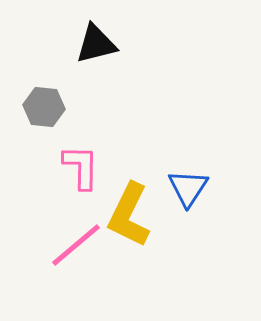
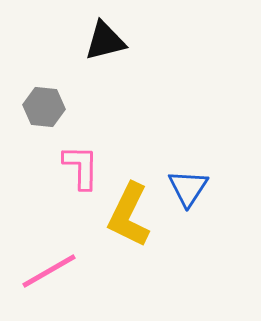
black triangle: moved 9 px right, 3 px up
pink line: moved 27 px left, 26 px down; rotated 10 degrees clockwise
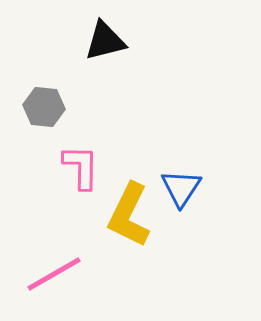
blue triangle: moved 7 px left
pink line: moved 5 px right, 3 px down
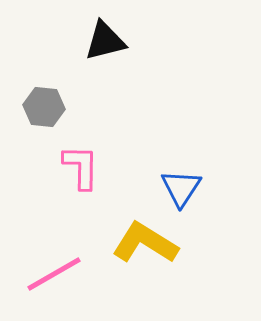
yellow L-shape: moved 16 px right, 28 px down; rotated 96 degrees clockwise
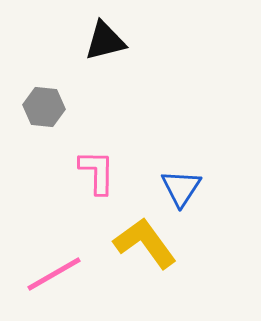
pink L-shape: moved 16 px right, 5 px down
yellow L-shape: rotated 22 degrees clockwise
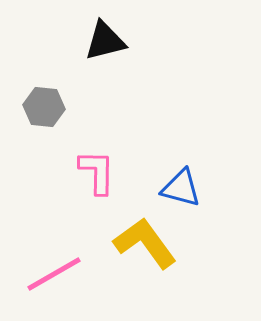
blue triangle: rotated 48 degrees counterclockwise
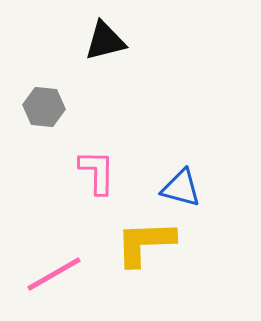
yellow L-shape: rotated 56 degrees counterclockwise
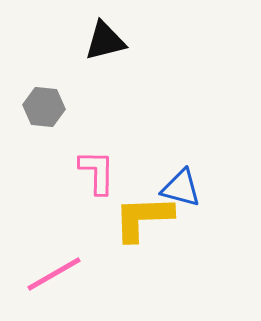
yellow L-shape: moved 2 px left, 25 px up
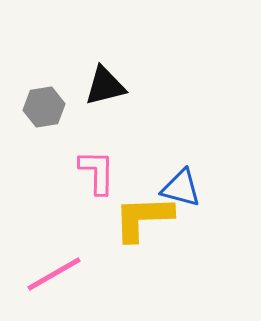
black triangle: moved 45 px down
gray hexagon: rotated 15 degrees counterclockwise
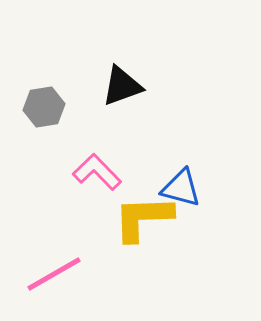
black triangle: moved 17 px right; rotated 6 degrees counterclockwise
pink L-shape: rotated 45 degrees counterclockwise
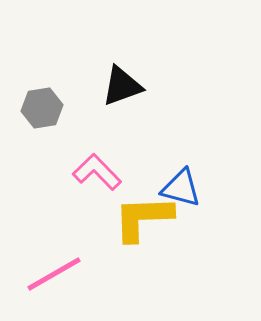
gray hexagon: moved 2 px left, 1 px down
